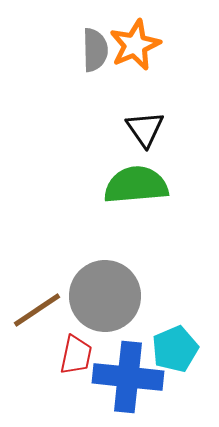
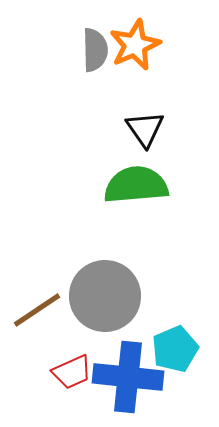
red trapezoid: moved 4 px left, 17 px down; rotated 54 degrees clockwise
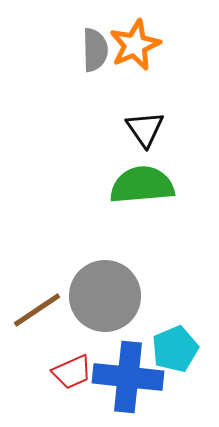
green semicircle: moved 6 px right
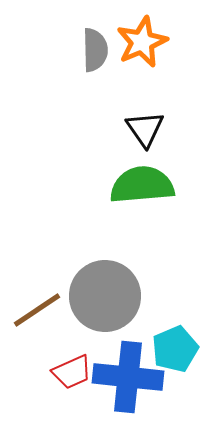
orange star: moved 7 px right, 3 px up
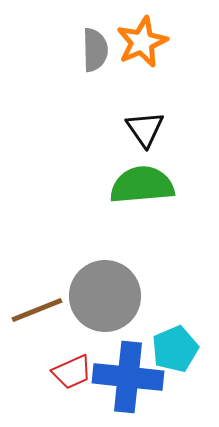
brown line: rotated 12 degrees clockwise
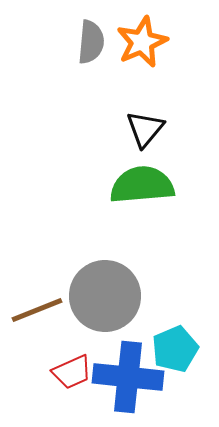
gray semicircle: moved 4 px left, 8 px up; rotated 6 degrees clockwise
black triangle: rotated 15 degrees clockwise
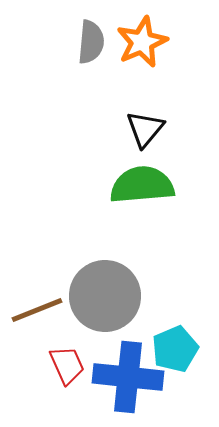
red trapezoid: moved 5 px left, 7 px up; rotated 90 degrees counterclockwise
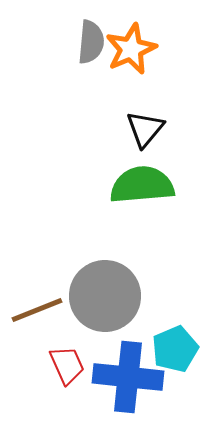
orange star: moved 11 px left, 7 px down
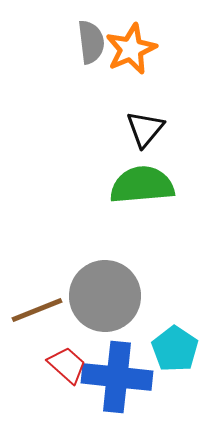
gray semicircle: rotated 12 degrees counterclockwise
cyan pentagon: rotated 15 degrees counterclockwise
red trapezoid: rotated 24 degrees counterclockwise
blue cross: moved 11 px left
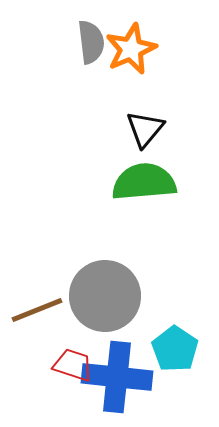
green semicircle: moved 2 px right, 3 px up
red trapezoid: moved 6 px right; rotated 24 degrees counterclockwise
